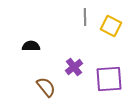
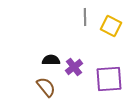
black semicircle: moved 20 px right, 14 px down
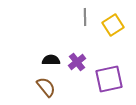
yellow square: moved 2 px right, 1 px up; rotated 30 degrees clockwise
purple cross: moved 3 px right, 5 px up
purple square: rotated 8 degrees counterclockwise
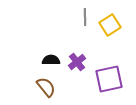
yellow square: moved 3 px left
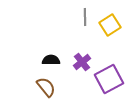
purple cross: moved 5 px right
purple square: rotated 16 degrees counterclockwise
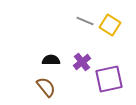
gray line: moved 4 px down; rotated 66 degrees counterclockwise
yellow square: rotated 25 degrees counterclockwise
purple square: rotated 16 degrees clockwise
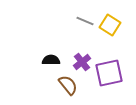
purple square: moved 6 px up
brown semicircle: moved 22 px right, 2 px up
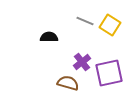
black semicircle: moved 2 px left, 23 px up
brown semicircle: moved 2 px up; rotated 35 degrees counterclockwise
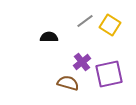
gray line: rotated 60 degrees counterclockwise
purple square: moved 1 px down
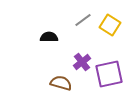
gray line: moved 2 px left, 1 px up
brown semicircle: moved 7 px left
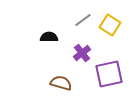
purple cross: moved 9 px up
